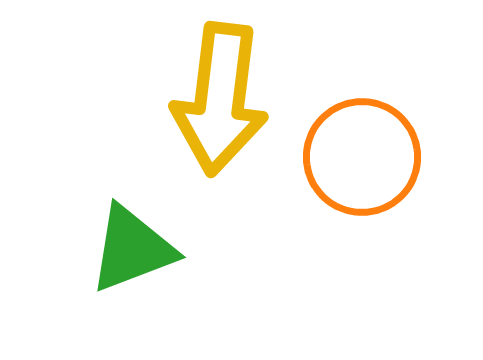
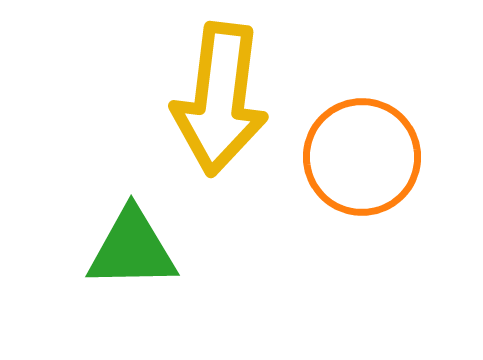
green triangle: rotated 20 degrees clockwise
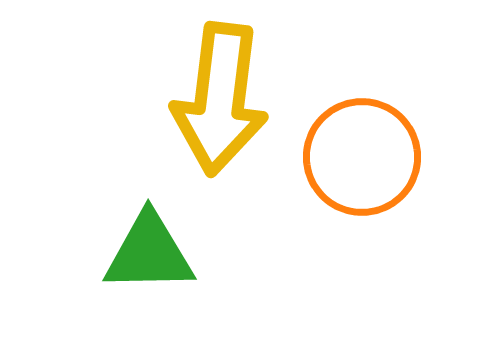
green triangle: moved 17 px right, 4 px down
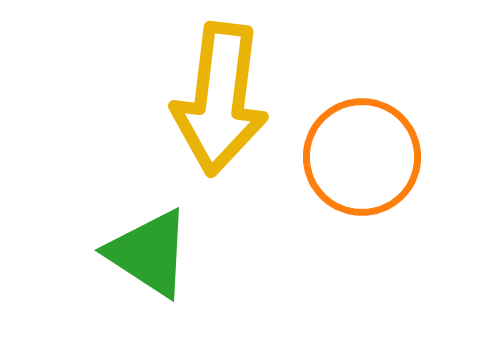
green triangle: rotated 34 degrees clockwise
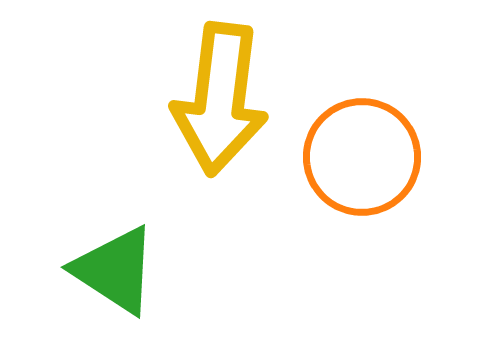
green triangle: moved 34 px left, 17 px down
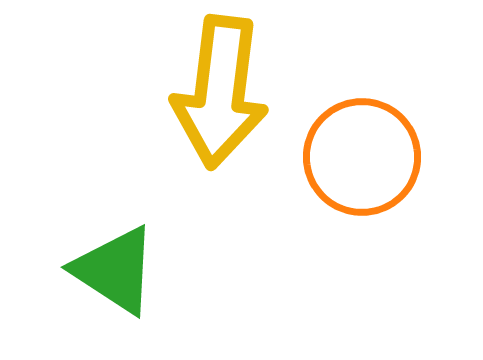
yellow arrow: moved 7 px up
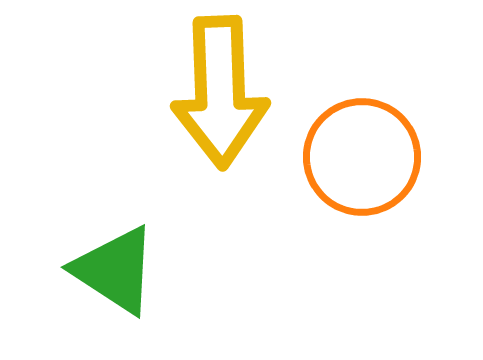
yellow arrow: rotated 9 degrees counterclockwise
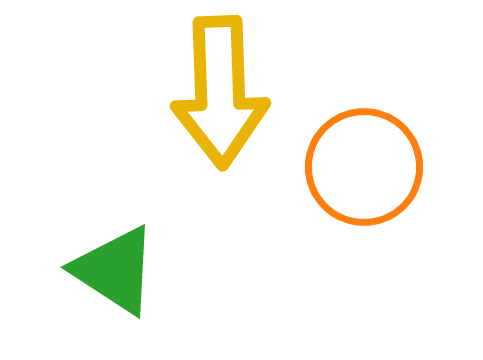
orange circle: moved 2 px right, 10 px down
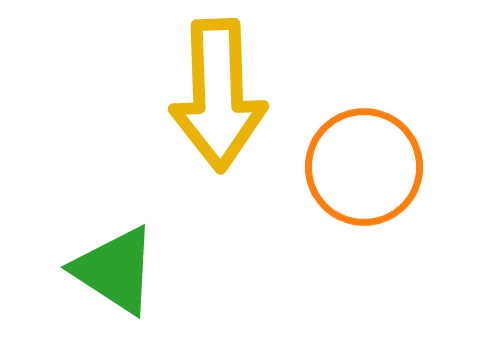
yellow arrow: moved 2 px left, 3 px down
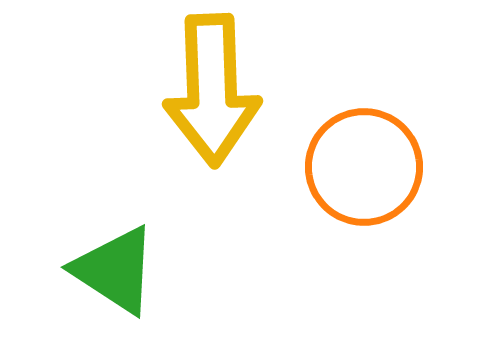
yellow arrow: moved 6 px left, 5 px up
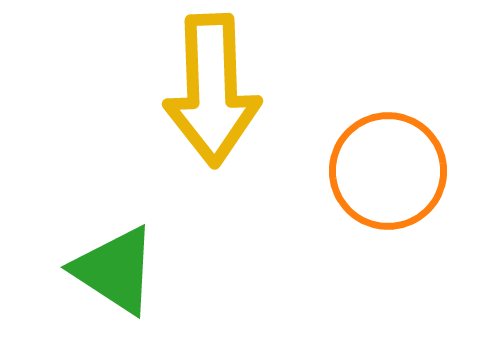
orange circle: moved 24 px right, 4 px down
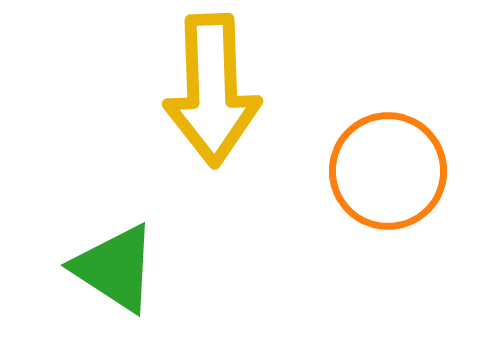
green triangle: moved 2 px up
